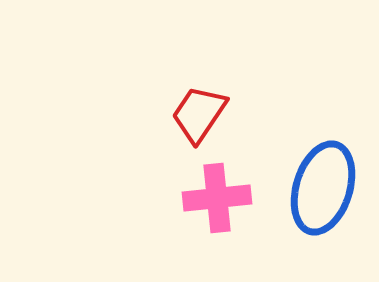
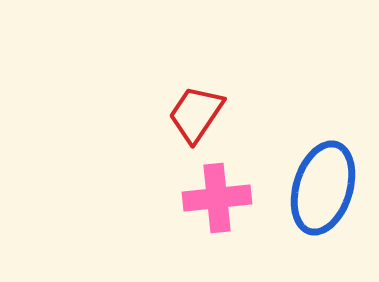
red trapezoid: moved 3 px left
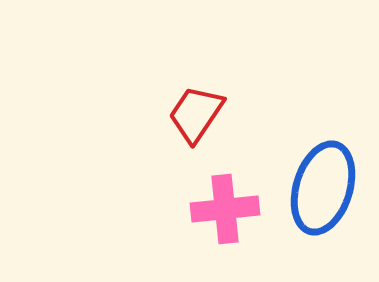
pink cross: moved 8 px right, 11 px down
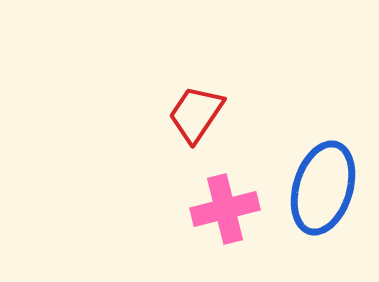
pink cross: rotated 8 degrees counterclockwise
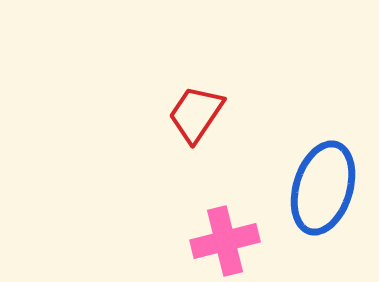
pink cross: moved 32 px down
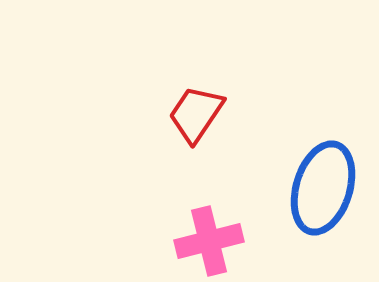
pink cross: moved 16 px left
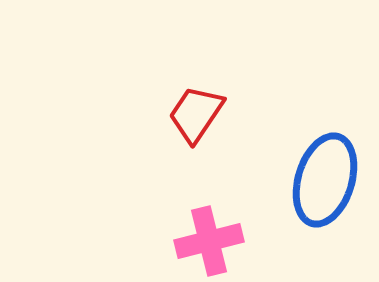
blue ellipse: moved 2 px right, 8 px up
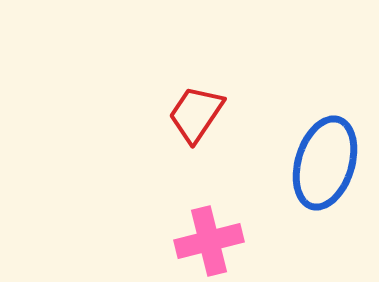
blue ellipse: moved 17 px up
